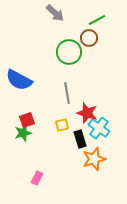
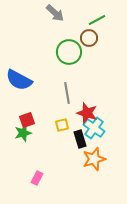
cyan cross: moved 5 px left
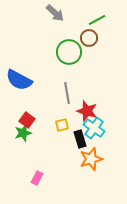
red star: moved 2 px up
red square: rotated 35 degrees counterclockwise
orange star: moved 3 px left
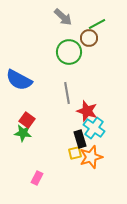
gray arrow: moved 8 px right, 4 px down
green line: moved 4 px down
yellow square: moved 13 px right, 28 px down
green star: rotated 24 degrees clockwise
orange star: moved 2 px up
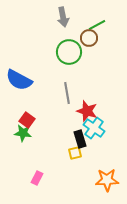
gray arrow: rotated 36 degrees clockwise
green line: moved 1 px down
orange star: moved 16 px right, 23 px down; rotated 15 degrees clockwise
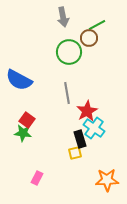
red star: rotated 25 degrees clockwise
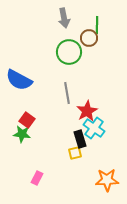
gray arrow: moved 1 px right, 1 px down
green line: rotated 60 degrees counterclockwise
green star: moved 1 px left, 1 px down
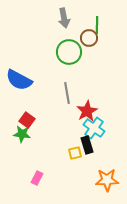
black rectangle: moved 7 px right, 6 px down
